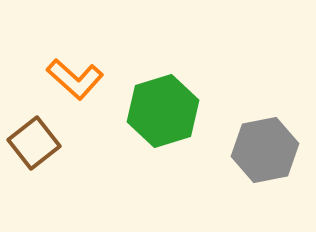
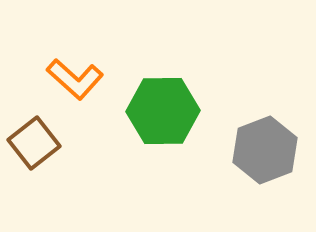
green hexagon: rotated 16 degrees clockwise
gray hexagon: rotated 10 degrees counterclockwise
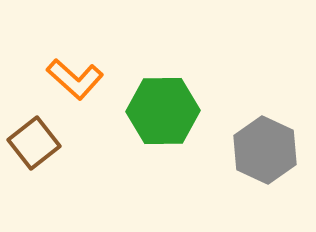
gray hexagon: rotated 14 degrees counterclockwise
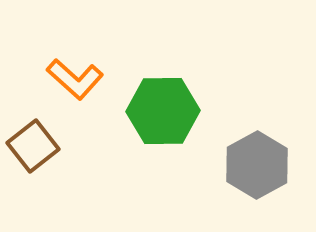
brown square: moved 1 px left, 3 px down
gray hexagon: moved 8 px left, 15 px down; rotated 6 degrees clockwise
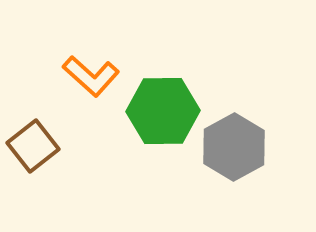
orange L-shape: moved 16 px right, 3 px up
gray hexagon: moved 23 px left, 18 px up
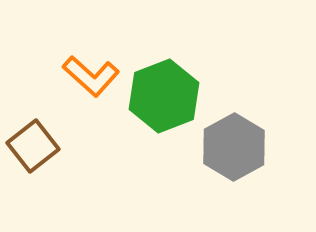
green hexagon: moved 1 px right, 15 px up; rotated 20 degrees counterclockwise
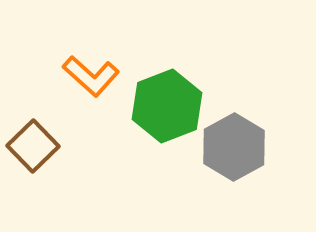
green hexagon: moved 3 px right, 10 px down
brown square: rotated 6 degrees counterclockwise
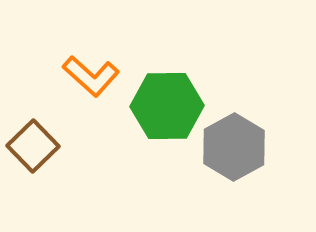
green hexagon: rotated 20 degrees clockwise
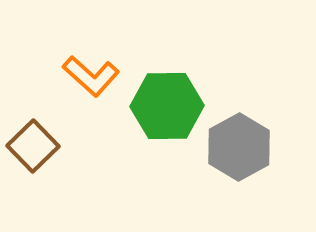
gray hexagon: moved 5 px right
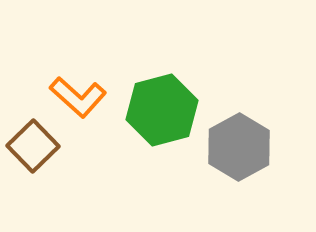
orange L-shape: moved 13 px left, 21 px down
green hexagon: moved 5 px left, 4 px down; rotated 14 degrees counterclockwise
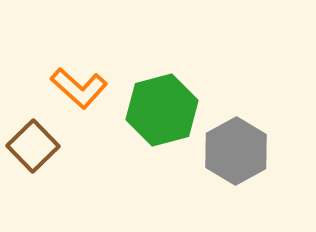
orange L-shape: moved 1 px right, 9 px up
gray hexagon: moved 3 px left, 4 px down
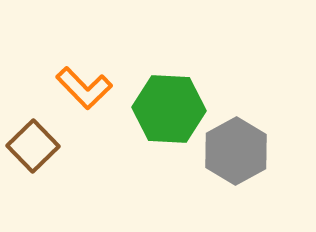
orange L-shape: moved 5 px right; rotated 4 degrees clockwise
green hexagon: moved 7 px right, 1 px up; rotated 18 degrees clockwise
